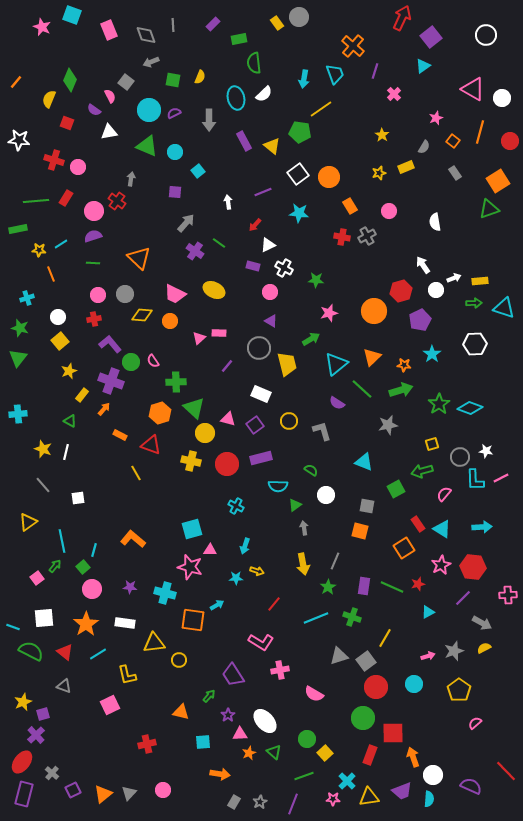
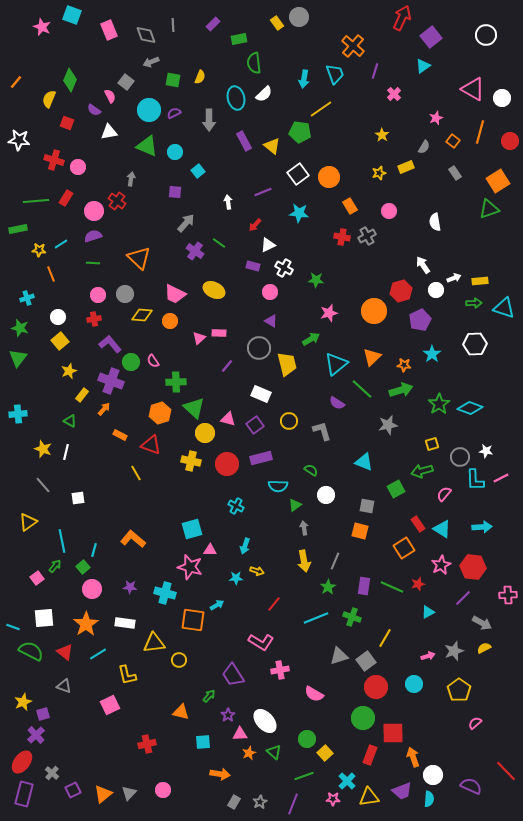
yellow arrow at (303, 564): moved 1 px right, 3 px up
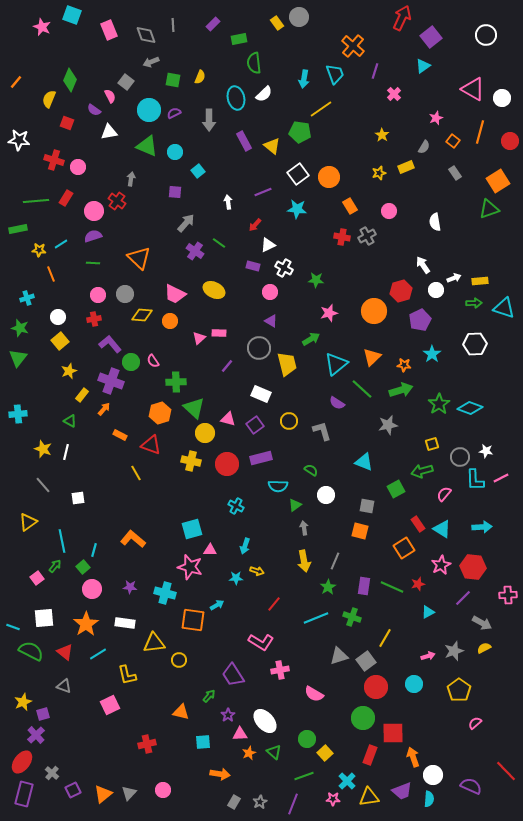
cyan star at (299, 213): moved 2 px left, 4 px up
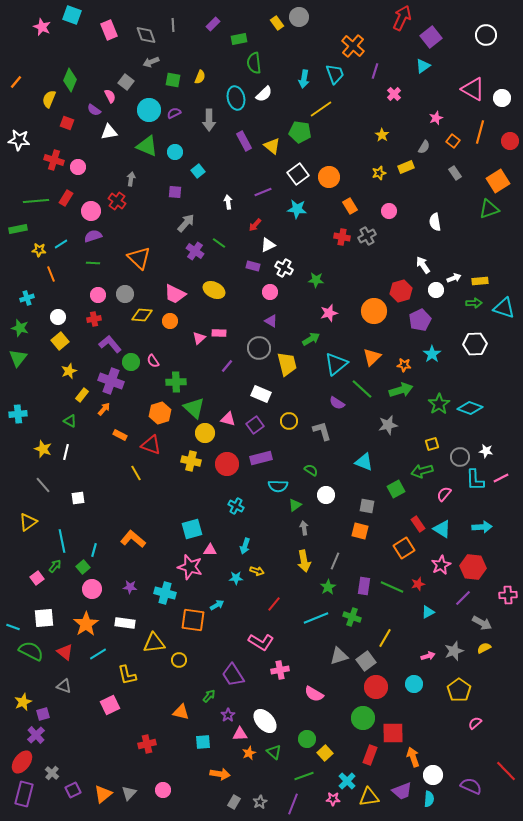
pink circle at (94, 211): moved 3 px left
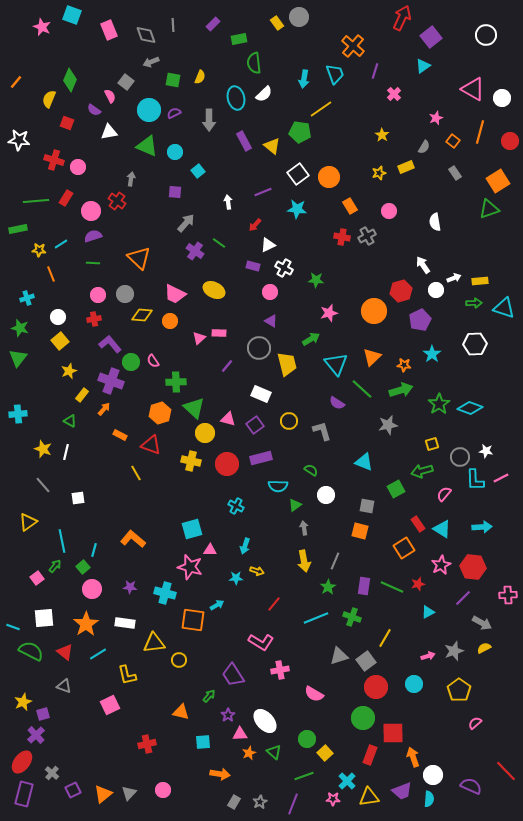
cyan triangle at (336, 364): rotated 30 degrees counterclockwise
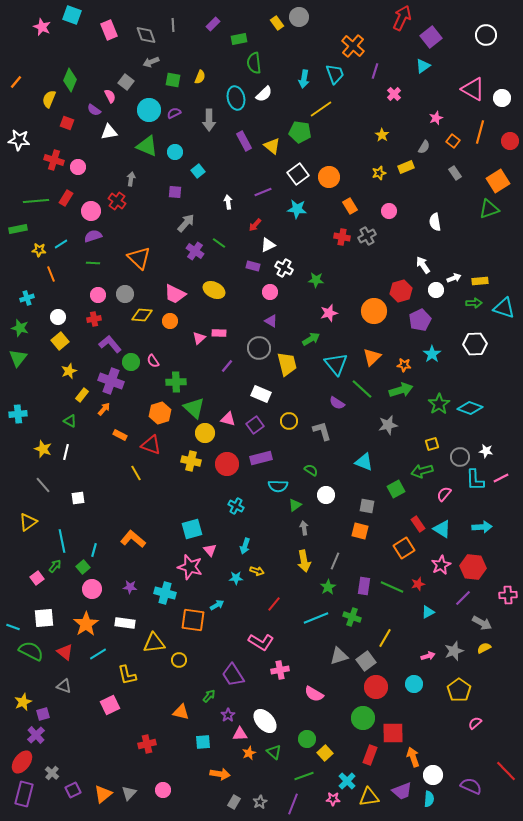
pink triangle at (210, 550): rotated 48 degrees clockwise
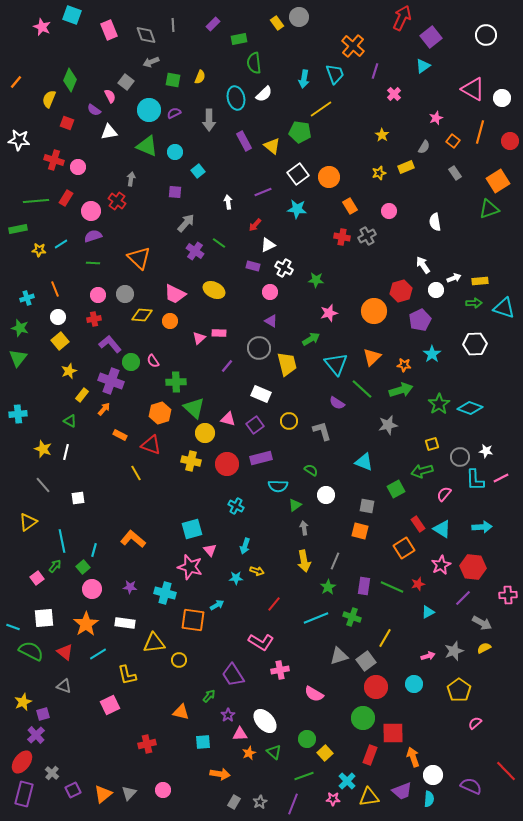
orange line at (51, 274): moved 4 px right, 15 px down
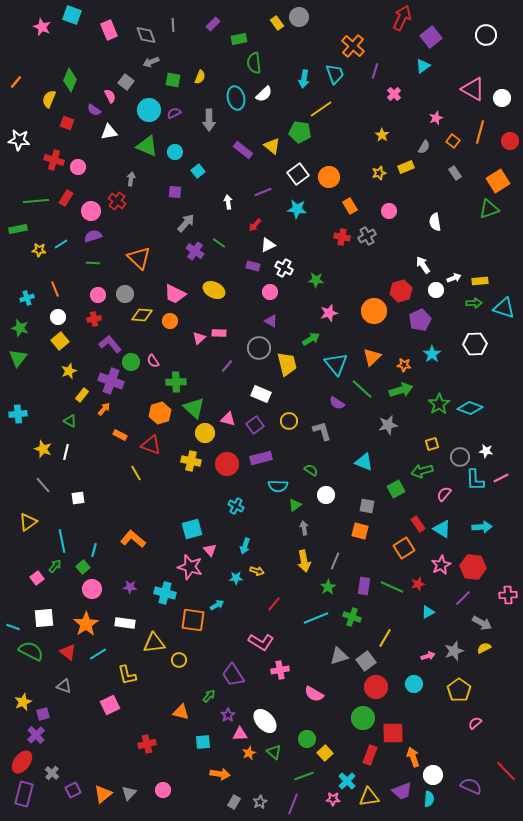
purple rectangle at (244, 141): moved 1 px left, 9 px down; rotated 24 degrees counterclockwise
red triangle at (65, 652): moved 3 px right
